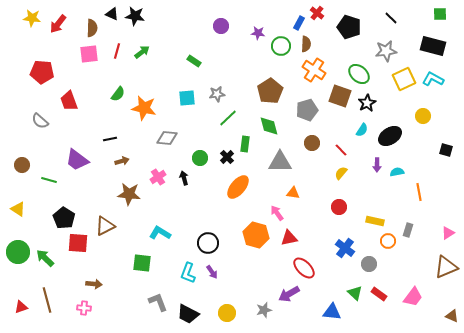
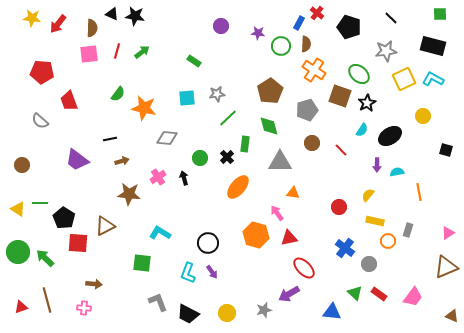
yellow semicircle at (341, 173): moved 27 px right, 22 px down
green line at (49, 180): moved 9 px left, 23 px down; rotated 14 degrees counterclockwise
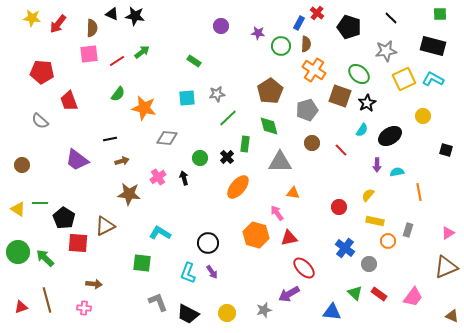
red line at (117, 51): moved 10 px down; rotated 42 degrees clockwise
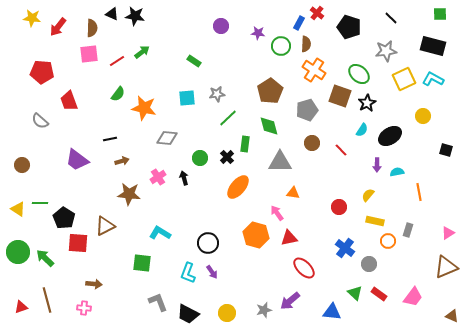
red arrow at (58, 24): moved 3 px down
purple arrow at (289, 294): moved 1 px right, 7 px down; rotated 10 degrees counterclockwise
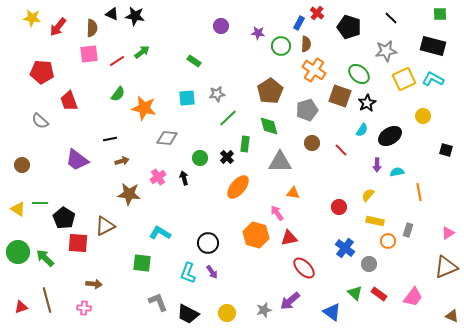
blue triangle at (332, 312): rotated 30 degrees clockwise
